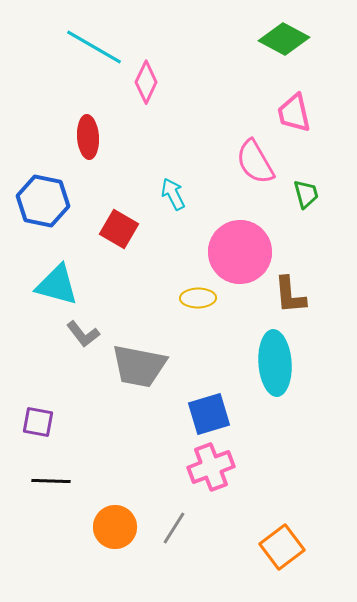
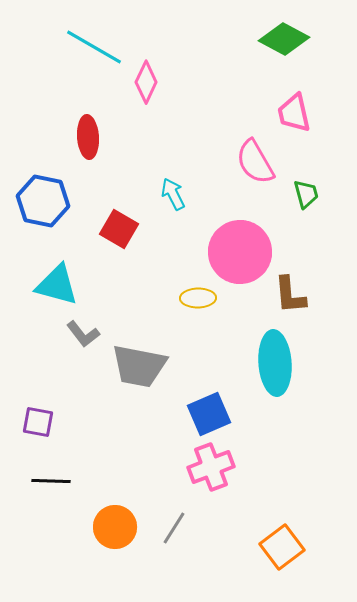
blue square: rotated 6 degrees counterclockwise
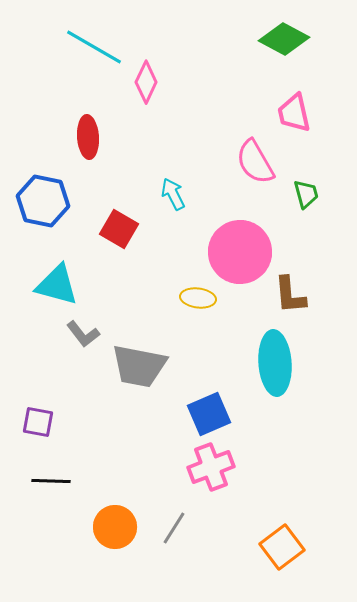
yellow ellipse: rotated 8 degrees clockwise
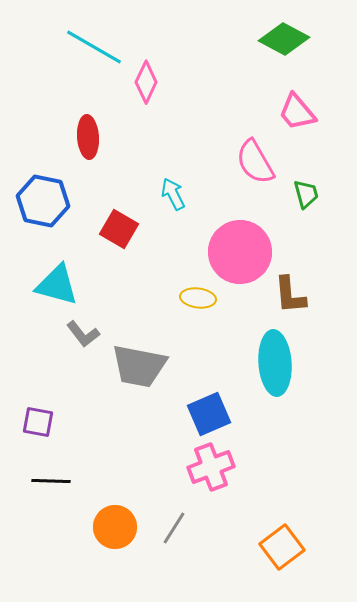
pink trapezoid: moved 3 px right, 1 px up; rotated 27 degrees counterclockwise
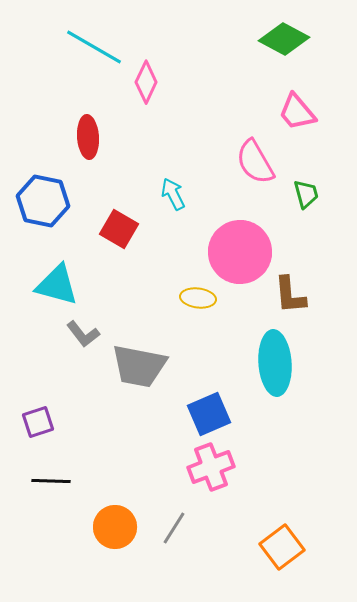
purple square: rotated 28 degrees counterclockwise
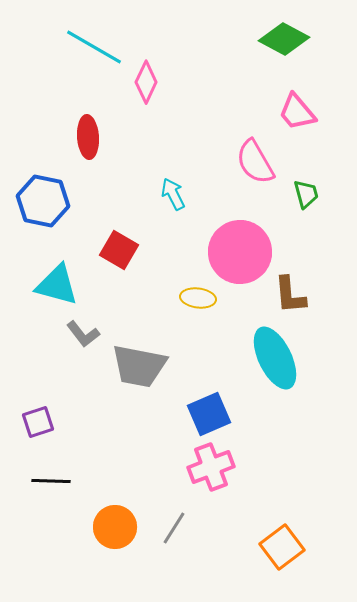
red square: moved 21 px down
cyan ellipse: moved 5 px up; rotated 22 degrees counterclockwise
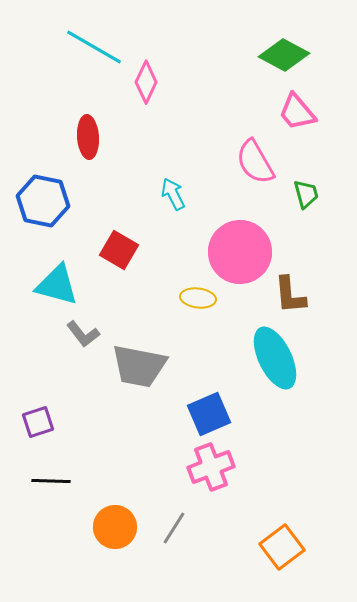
green diamond: moved 16 px down
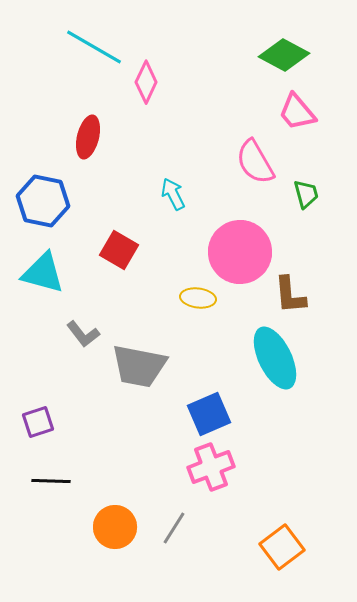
red ellipse: rotated 18 degrees clockwise
cyan triangle: moved 14 px left, 12 px up
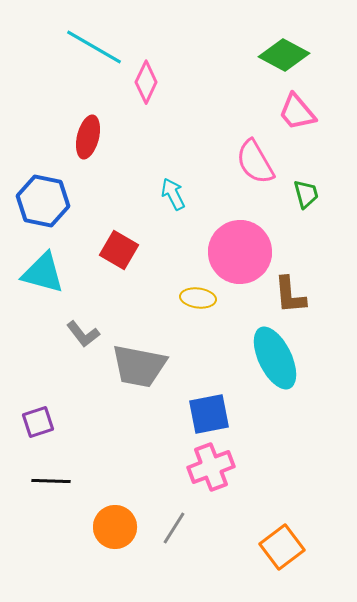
blue square: rotated 12 degrees clockwise
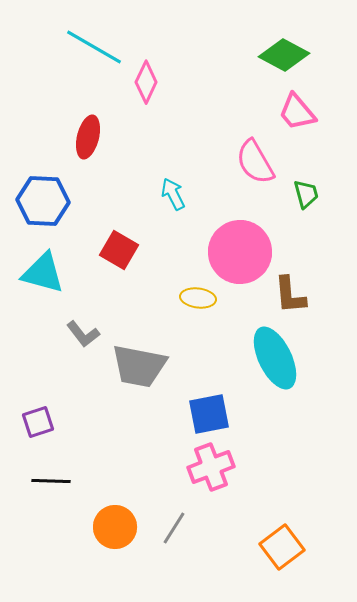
blue hexagon: rotated 9 degrees counterclockwise
